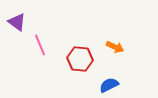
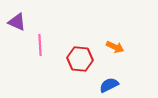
purple triangle: rotated 12 degrees counterclockwise
pink line: rotated 20 degrees clockwise
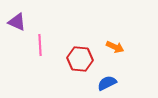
blue semicircle: moved 2 px left, 2 px up
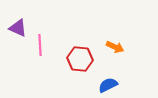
purple triangle: moved 1 px right, 6 px down
blue semicircle: moved 1 px right, 2 px down
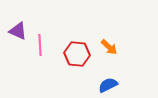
purple triangle: moved 3 px down
orange arrow: moved 6 px left; rotated 18 degrees clockwise
red hexagon: moved 3 px left, 5 px up
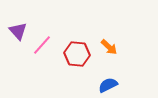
purple triangle: rotated 24 degrees clockwise
pink line: moved 2 px right; rotated 45 degrees clockwise
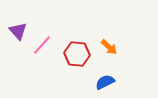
blue semicircle: moved 3 px left, 3 px up
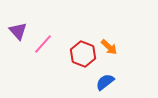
pink line: moved 1 px right, 1 px up
red hexagon: moved 6 px right; rotated 15 degrees clockwise
blue semicircle: rotated 12 degrees counterclockwise
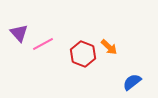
purple triangle: moved 1 px right, 2 px down
pink line: rotated 20 degrees clockwise
blue semicircle: moved 27 px right
